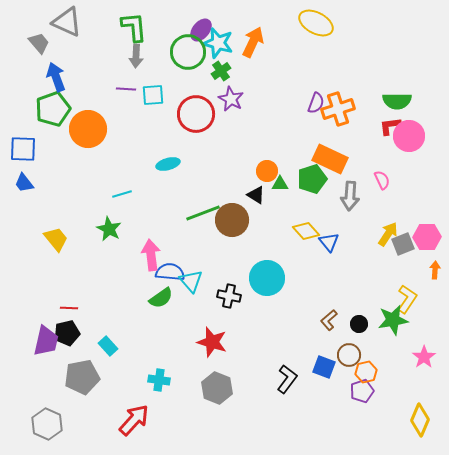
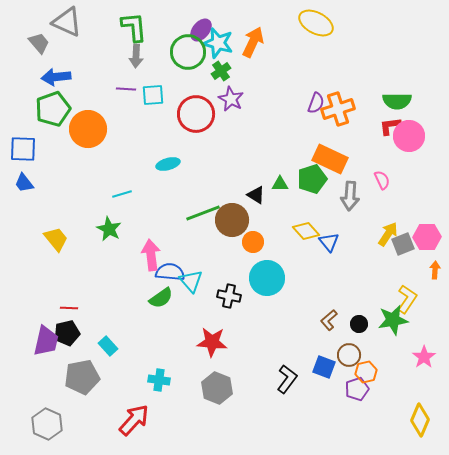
blue arrow at (56, 77): rotated 76 degrees counterclockwise
orange circle at (267, 171): moved 14 px left, 71 px down
red star at (212, 342): rotated 12 degrees counterclockwise
purple pentagon at (362, 391): moved 5 px left, 2 px up
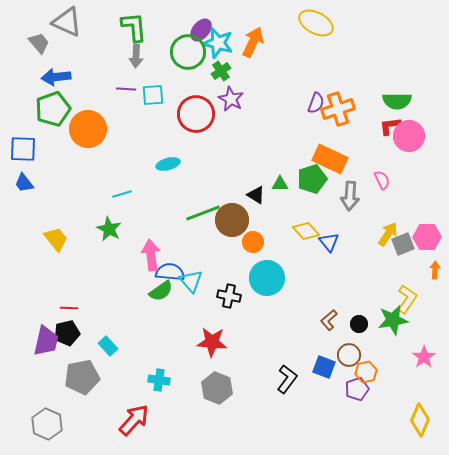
green semicircle at (161, 298): moved 7 px up
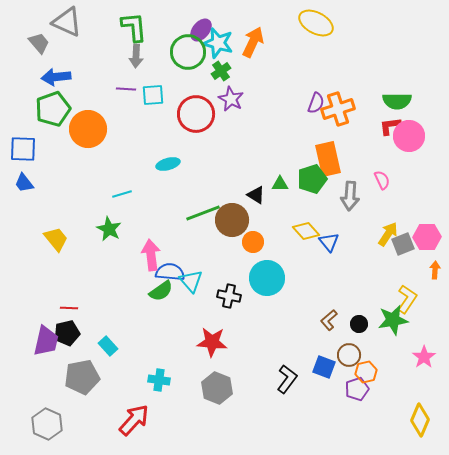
orange rectangle at (330, 159): moved 2 px left; rotated 52 degrees clockwise
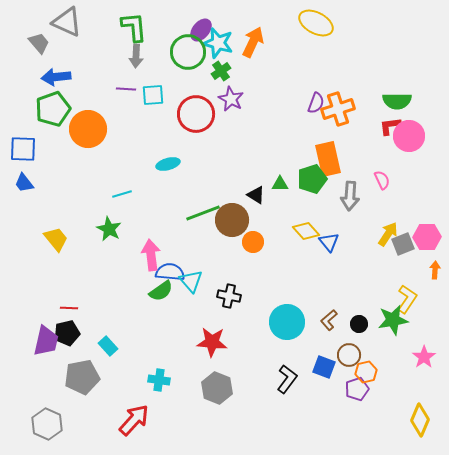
cyan circle at (267, 278): moved 20 px right, 44 px down
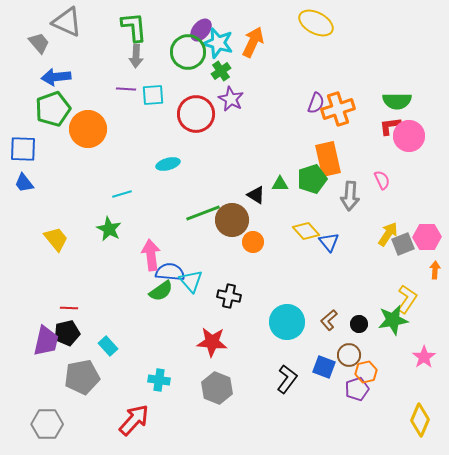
gray hexagon at (47, 424): rotated 24 degrees counterclockwise
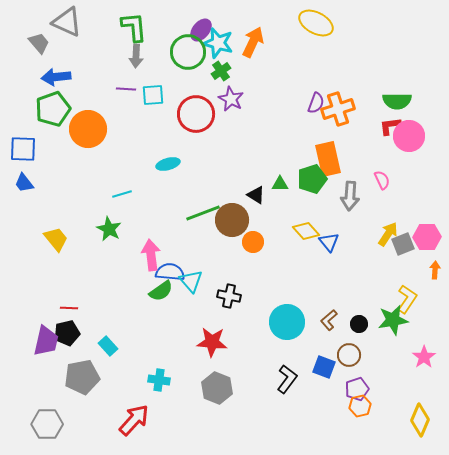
orange hexagon at (366, 372): moved 6 px left, 34 px down
